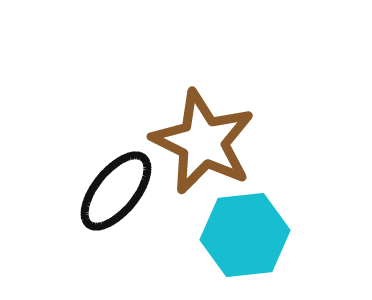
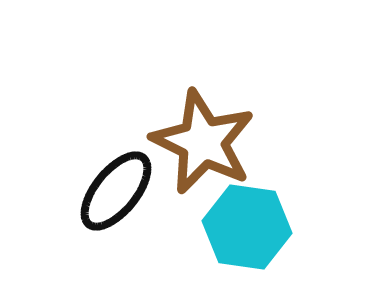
cyan hexagon: moved 2 px right, 8 px up; rotated 14 degrees clockwise
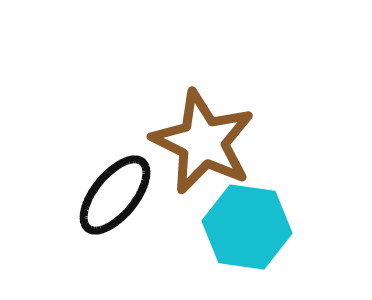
black ellipse: moved 1 px left, 4 px down
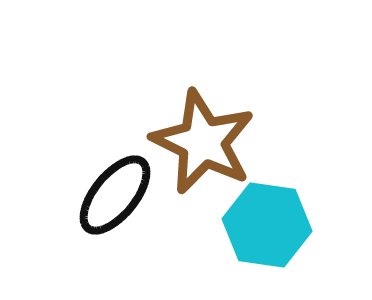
cyan hexagon: moved 20 px right, 2 px up
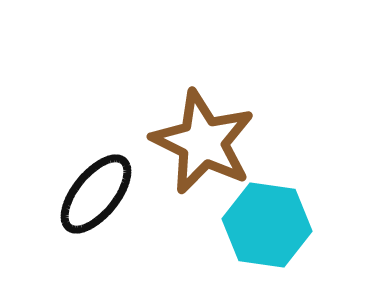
black ellipse: moved 19 px left, 1 px up
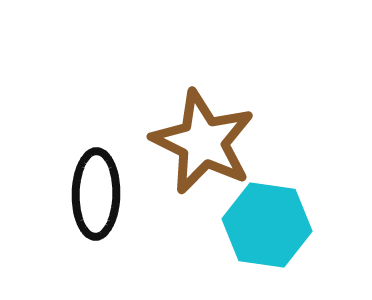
black ellipse: rotated 38 degrees counterclockwise
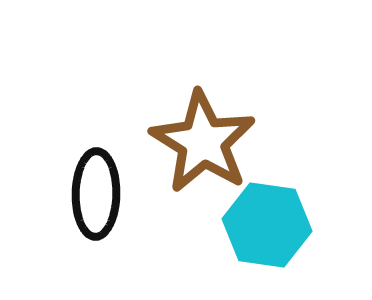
brown star: rotated 6 degrees clockwise
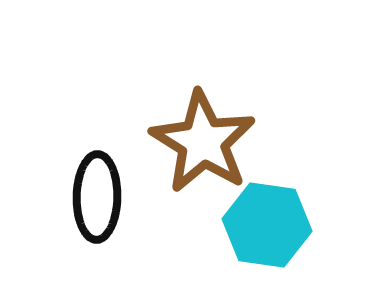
black ellipse: moved 1 px right, 3 px down
